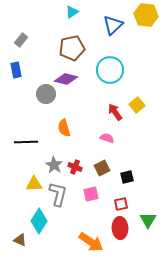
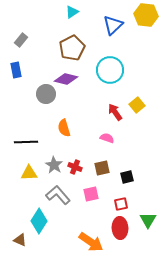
brown pentagon: rotated 15 degrees counterclockwise
brown square: rotated 14 degrees clockwise
yellow triangle: moved 5 px left, 11 px up
gray L-shape: moved 1 px down; rotated 55 degrees counterclockwise
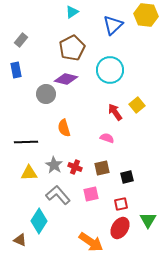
red ellipse: rotated 35 degrees clockwise
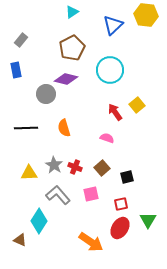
black line: moved 14 px up
brown square: rotated 28 degrees counterclockwise
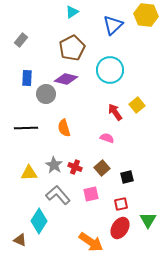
blue rectangle: moved 11 px right, 8 px down; rotated 14 degrees clockwise
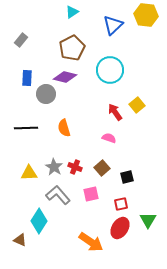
purple diamond: moved 1 px left, 2 px up
pink semicircle: moved 2 px right
gray star: moved 2 px down
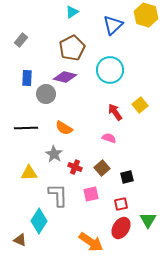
yellow hexagon: rotated 10 degrees clockwise
yellow square: moved 3 px right
orange semicircle: rotated 42 degrees counterclockwise
gray star: moved 13 px up
gray L-shape: rotated 40 degrees clockwise
red ellipse: moved 1 px right
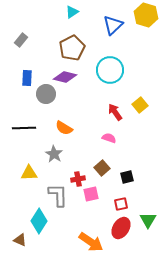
black line: moved 2 px left
red cross: moved 3 px right, 12 px down; rotated 32 degrees counterclockwise
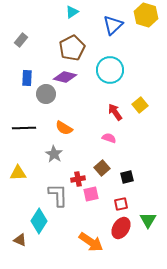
yellow triangle: moved 11 px left
